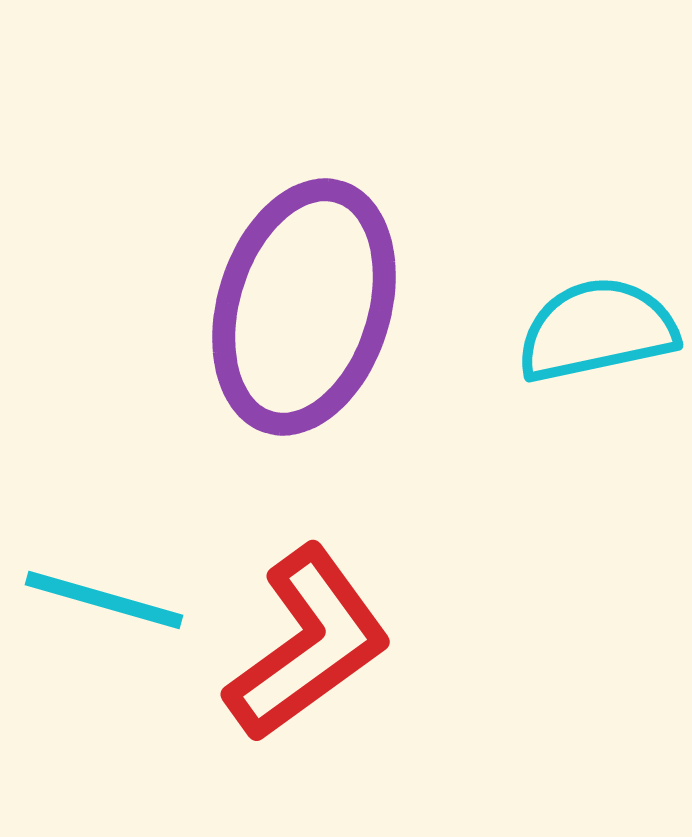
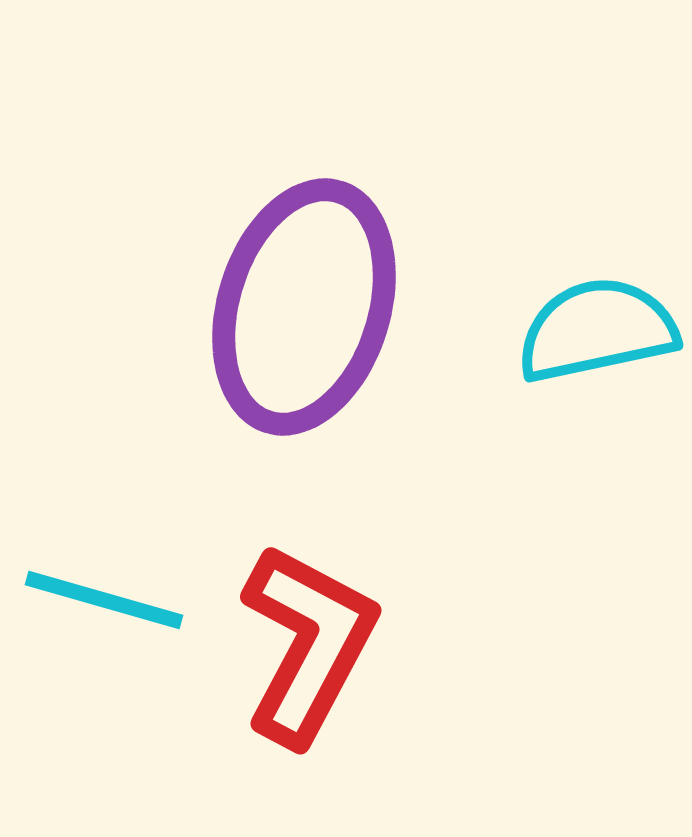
red L-shape: rotated 26 degrees counterclockwise
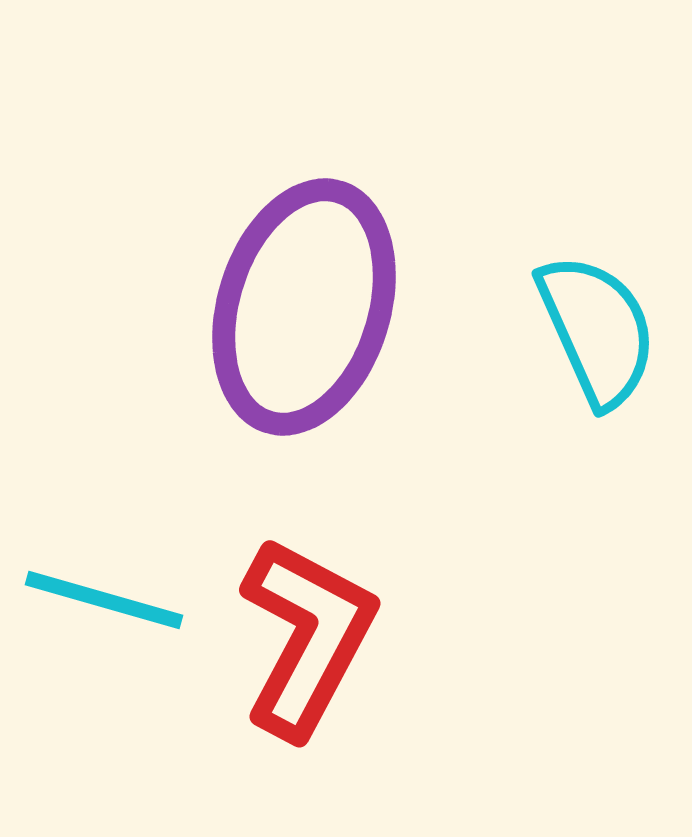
cyan semicircle: rotated 78 degrees clockwise
red L-shape: moved 1 px left, 7 px up
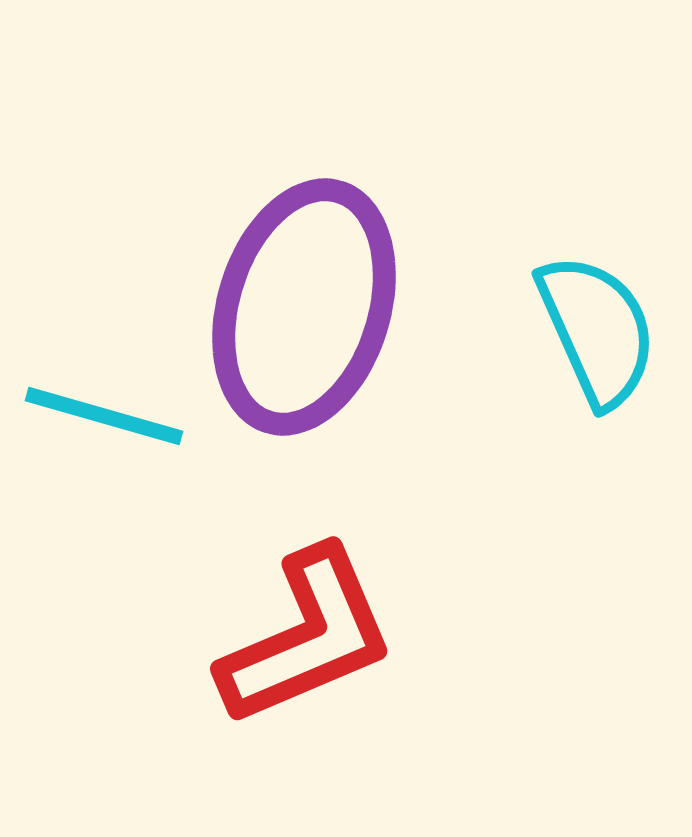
cyan line: moved 184 px up
red L-shape: rotated 39 degrees clockwise
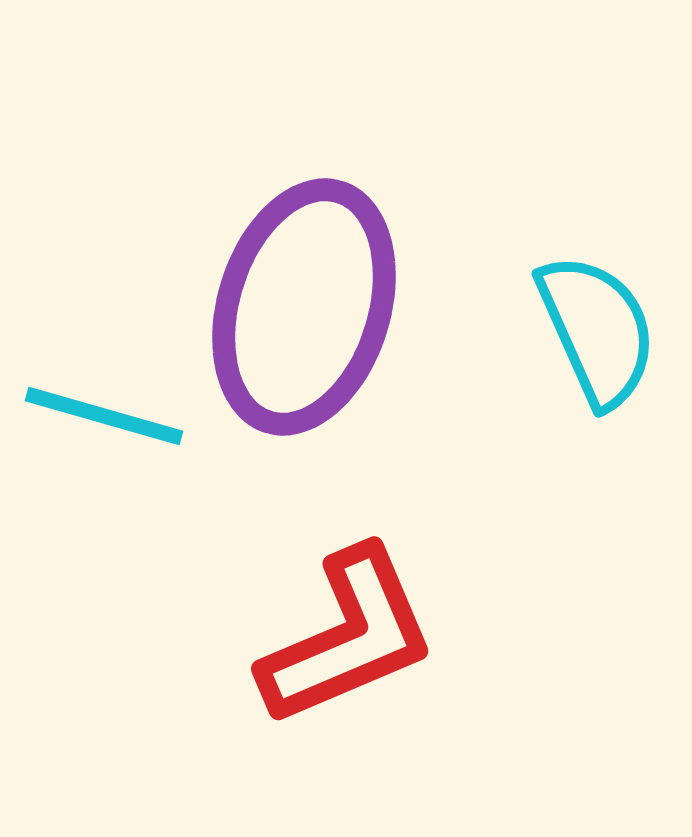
red L-shape: moved 41 px right
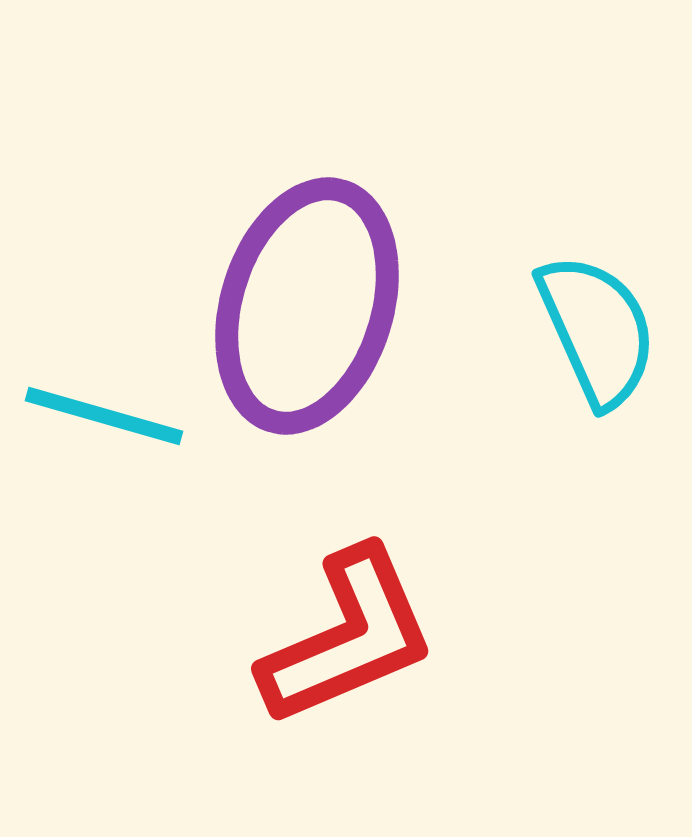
purple ellipse: moved 3 px right, 1 px up
